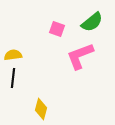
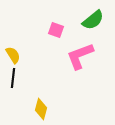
green semicircle: moved 1 px right, 2 px up
pink square: moved 1 px left, 1 px down
yellow semicircle: rotated 66 degrees clockwise
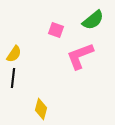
yellow semicircle: moved 1 px right, 1 px up; rotated 66 degrees clockwise
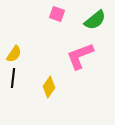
green semicircle: moved 2 px right
pink square: moved 1 px right, 16 px up
yellow diamond: moved 8 px right, 22 px up; rotated 20 degrees clockwise
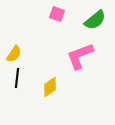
black line: moved 4 px right
yellow diamond: moved 1 px right; rotated 20 degrees clockwise
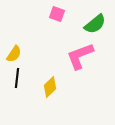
green semicircle: moved 4 px down
yellow diamond: rotated 10 degrees counterclockwise
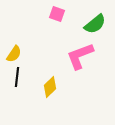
black line: moved 1 px up
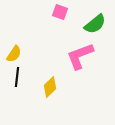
pink square: moved 3 px right, 2 px up
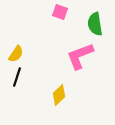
green semicircle: rotated 120 degrees clockwise
yellow semicircle: moved 2 px right
black line: rotated 12 degrees clockwise
yellow diamond: moved 9 px right, 8 px down
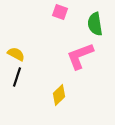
yellow semicircle: rotated 96 degrees counterclockwise
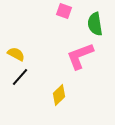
pink square: moved 4 px right, 1 px up
black line: moved 3 px right; rotated 24 degrees clockwise
